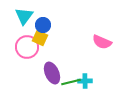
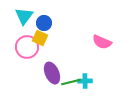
blue circle: moved 1 px right, 2 px up
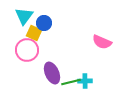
yellow square: moved 6 px left, 5 px up
pink circle: moved 3 px down
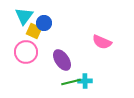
yellow square: moved 2 px up
pink circle: moved 1 px left, 2 px down
purple ellipse: moved 10 px right, 13 px up; rotated 10 degrees counterclockwise
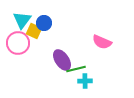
cyan triangle: moved 2 px left, 4 px down
pink circle: moved 8 px left, 9 px up
green line: moved 5 px right, 13 px up
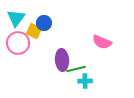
cyan triangle: moved 6 px left, 2 px up
purple ellipse: rotated 30 degrees clockwise
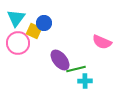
purple ellipse: moved 2 px left; rotated 35 degrees counterclockwise
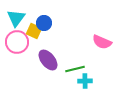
pink circle: moved 1 px left, 1 px up
purple ellipse: moved 12 px left
green line: moved 1 px left
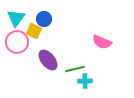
blue circle: moved 4 px up
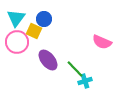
green line: rotated 60 degrees clockwise
cyan cross: rotated 16 degrees counterclockwise
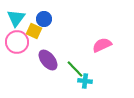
pink semicircle: moved 3 px down; rotated 132 degrees clockwise
cyan cross: rotated 24 degrees clockwise
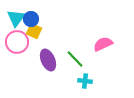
blue circle: moved 13 px left
pink semicircle: moved 1 px right, 1 px up
purple ellipse: rotated 15 degrees clockwise
green line: moved 10 px up
